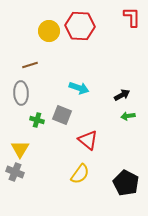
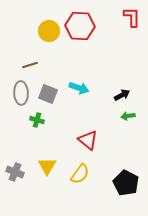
gray square: moved 14 px left, 21 px up
yellow triangle: moved 27 px right, 17 px down
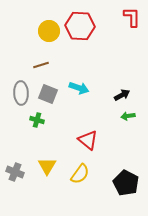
brown line: moved 11 px right
